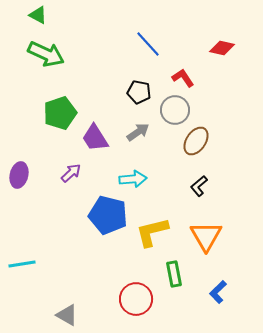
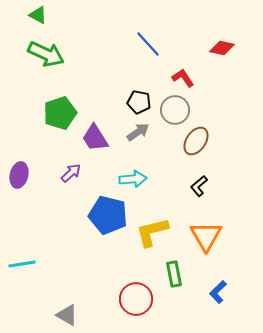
black pentagon: moved 10 px down
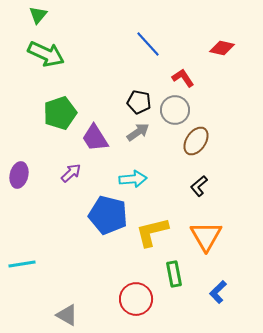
green triangle: rotated 42 degrees clockwise
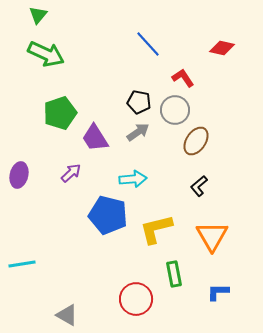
yellow L-shape: moved 4 px right, 3 px up
orange triangle: moved 6 px right
blue L-shape: rotated 45 degrees clockwise
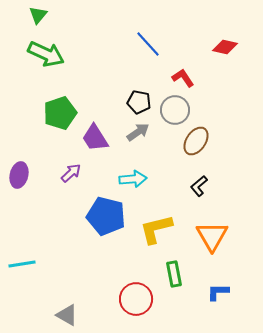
red diamond: moved 3 px right, 1 px up
blue pentagon: moved 2 px left, 1 px down
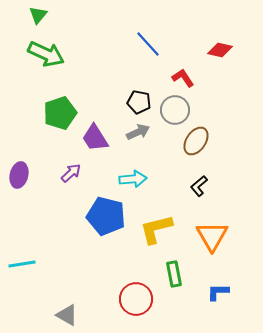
red diamond: moved 5 px left, 3 px down
gray arrow: rotated 10 degrees clockwise
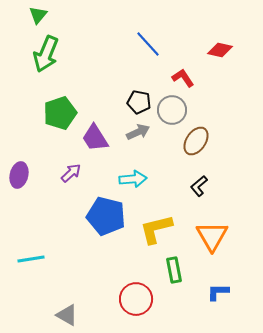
green arrow: rotated 87 degrees clockwise
gray circle: moved 3 px left
cyan line: moved 9 px right, 5 px up
green rectangle: moved 4 px up
